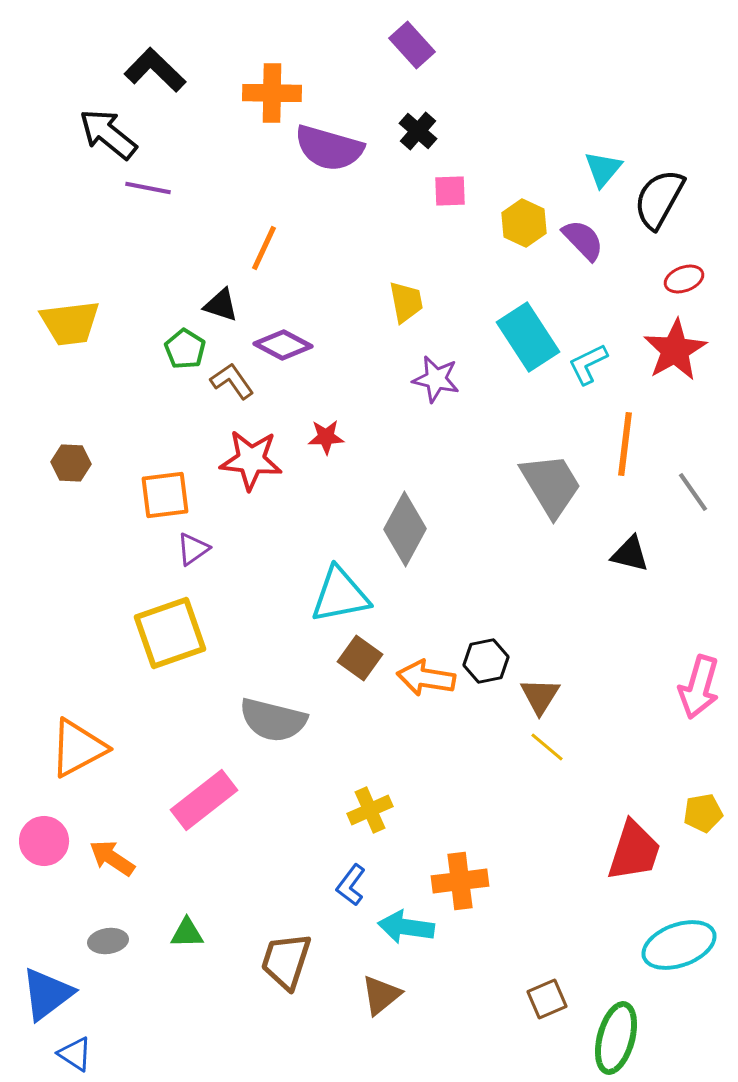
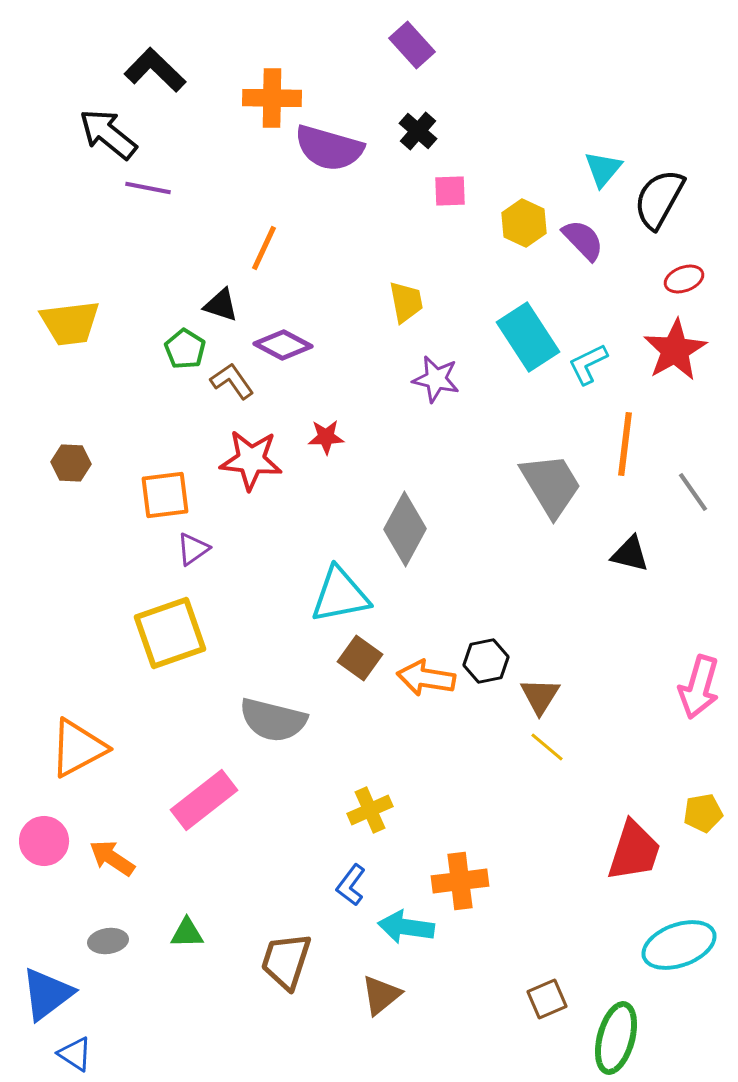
orange cross at (272, 93): moved 5 px down
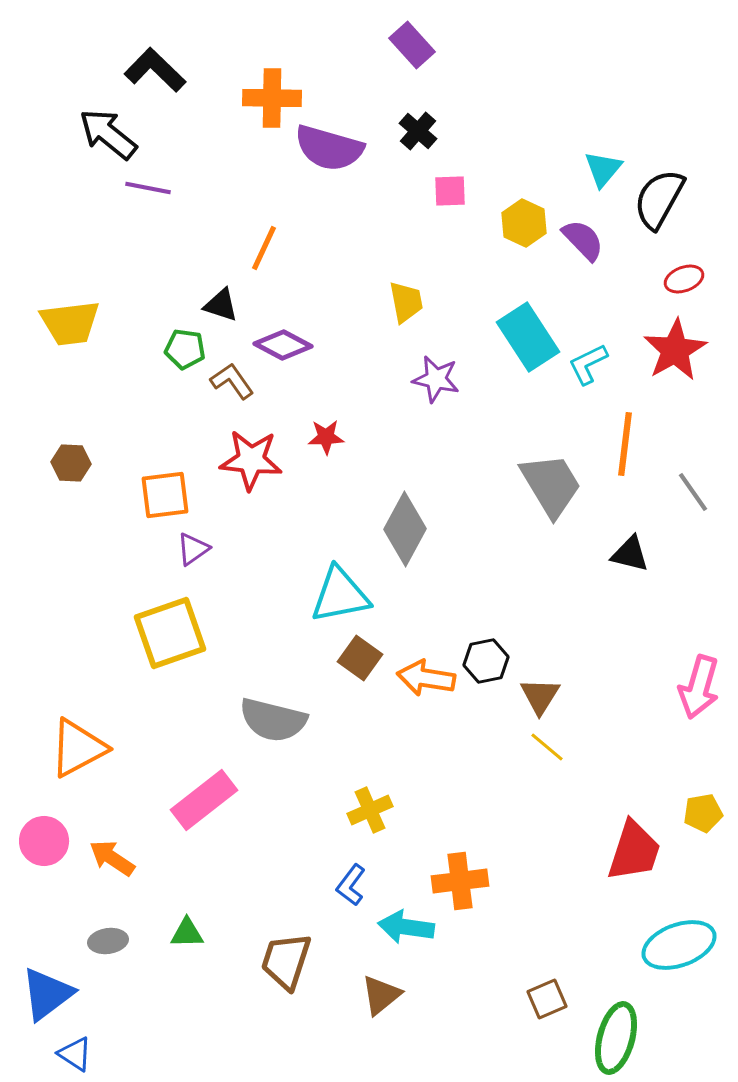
green pentagon at (185, 349): rotated 24 degrees counterclockwise
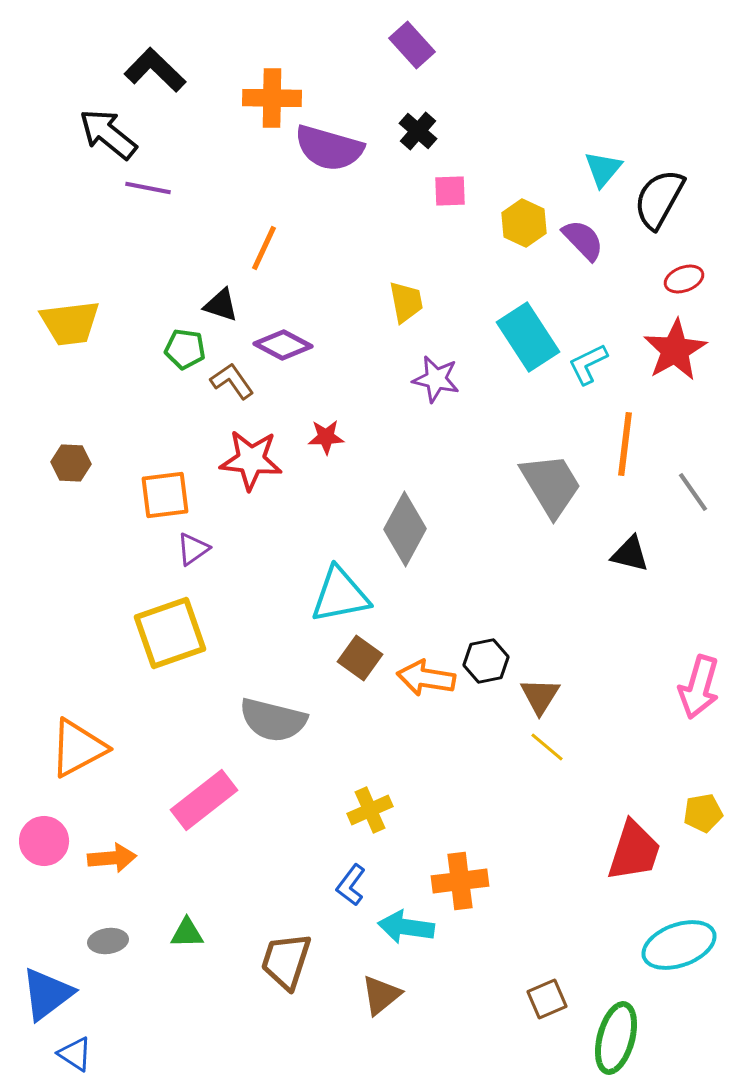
orange arrow at (112, 858): rotated 141 degrees clockwise
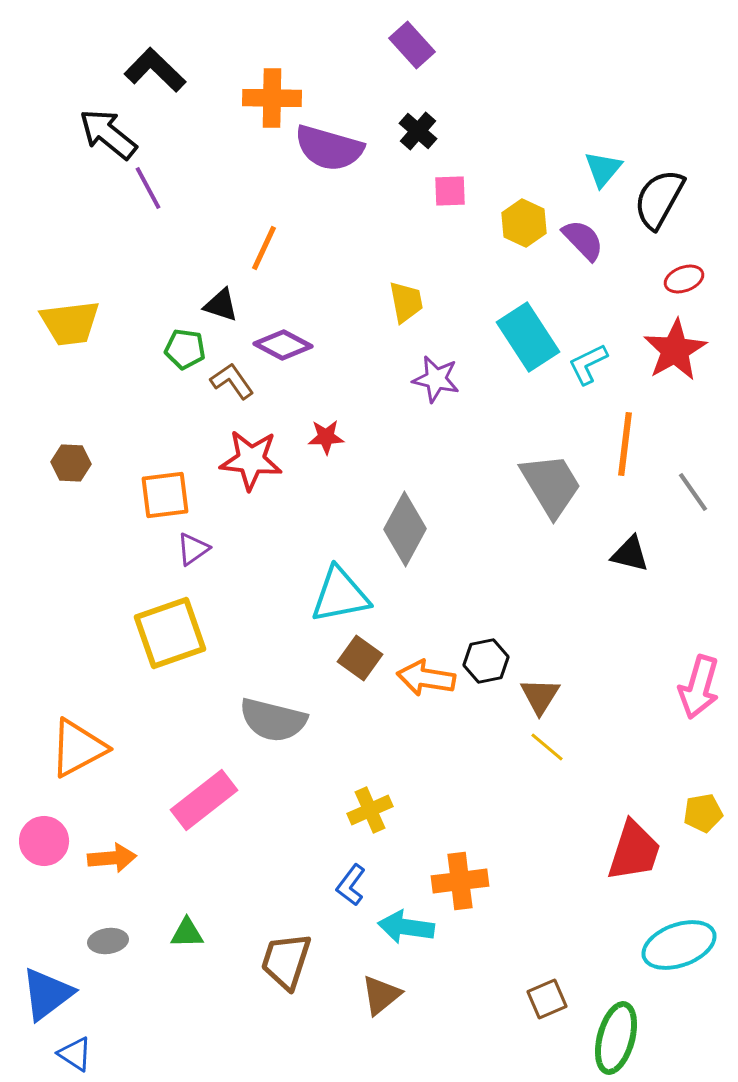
purple line at (148, 188): rotated 51 degrees clockwise
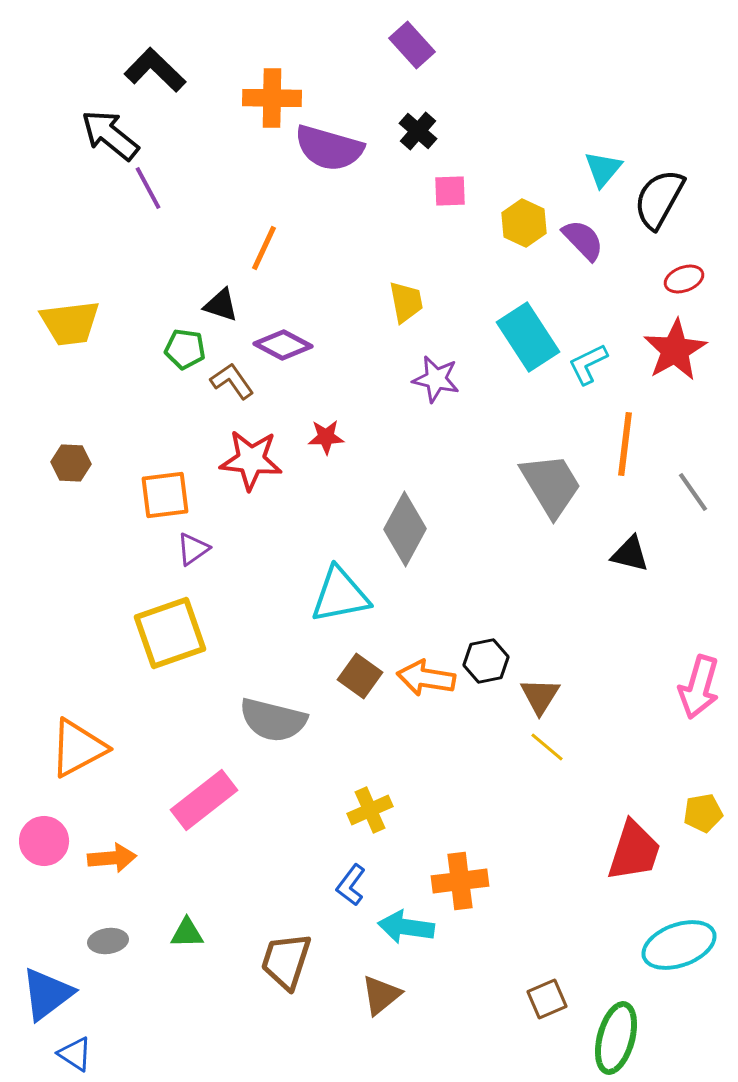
black arrow at (108, 134): moved 2 px right, 1 px down
brown square at (360, 658): moved 18 px down
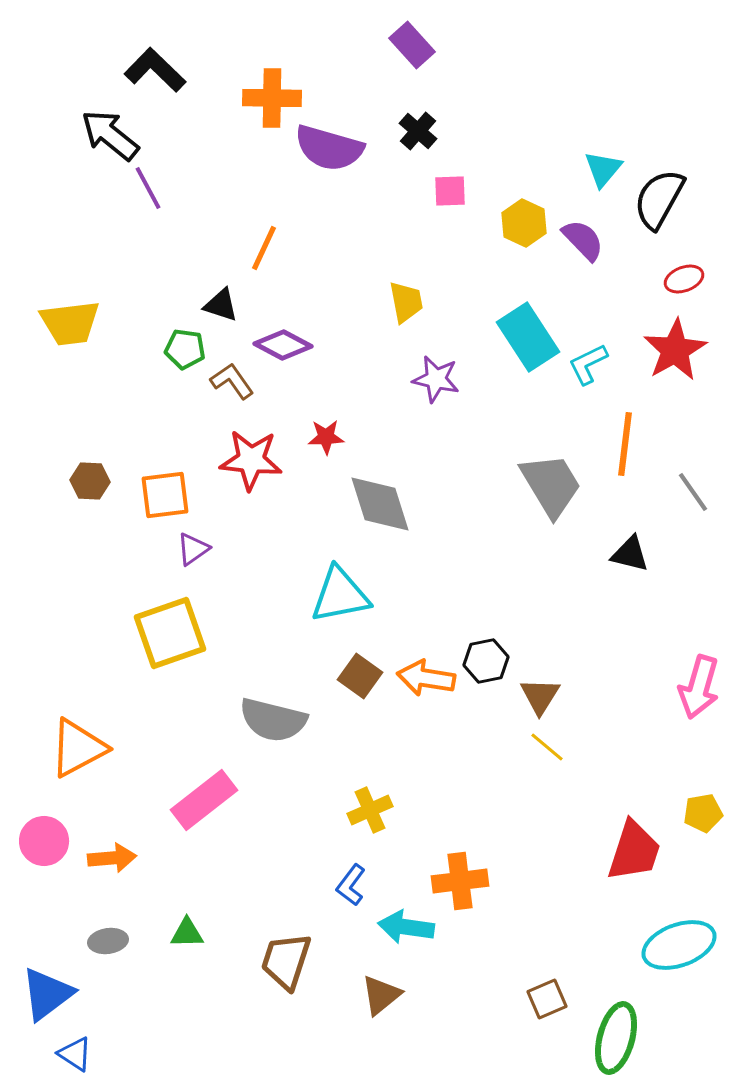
brown hexagon at (71, 463): moved 19 px right, 18 px down
gray diamond at (405, 529): moved 25 px left, 25 px up; rotated 46 degrees counterclockwise
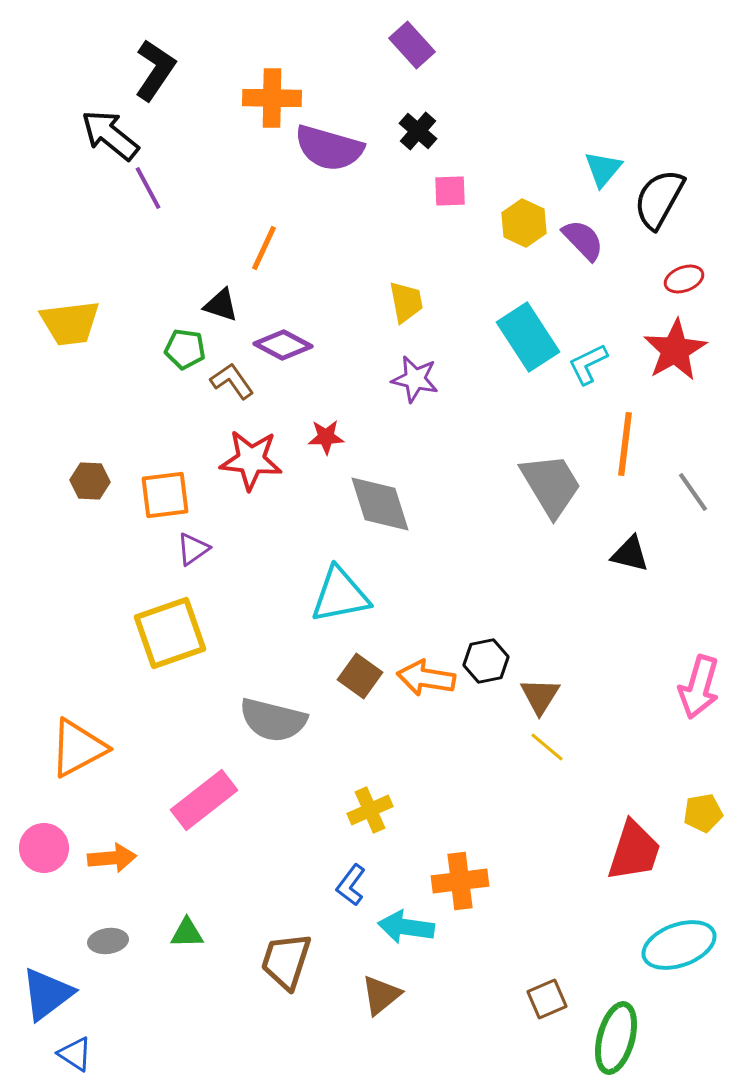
black L-shape at (155, 70): rotated 80 degrees clockwise
purple star at (436, 379): moved 21 px left
pink circle at (44, 841): moved 7 px down
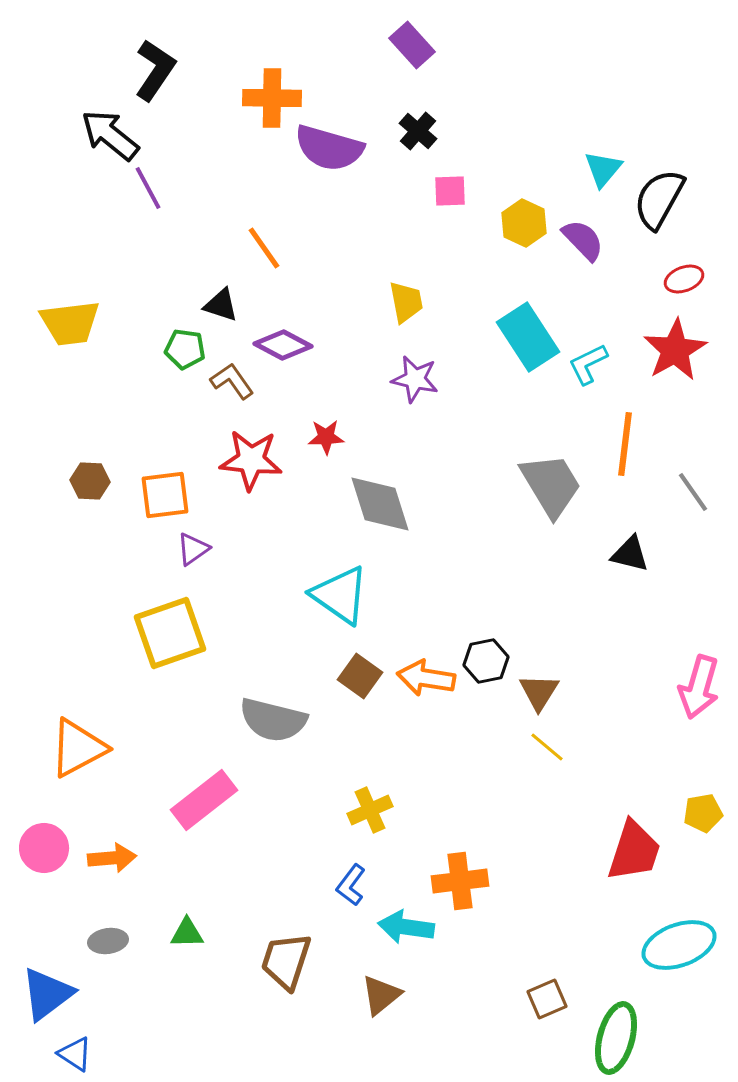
orange line at (264, 248): rotated 60 degrees counterclockwise
cyan triangle at (340, 595): rotated 46 degrees clockwise
brown triangle at (540, 696): moved 1 px left, 4 px up
